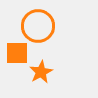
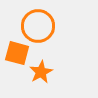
orange square: rotated 15 degrees clockwise
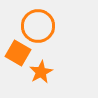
orange square: moved 1 px right; rotated 15 degrees clockwise
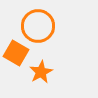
orange square: moved 2 px left
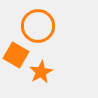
orange square: moved 2 px down
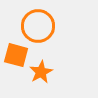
orange square: rotated 15 degrees counterclockwise
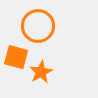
orange square: moved 2 px down
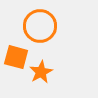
orange circle: moved 2 px right
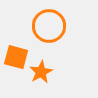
orange circle: moved 9 px right
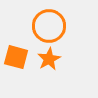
orange star: moved 8 px right, 13 px up
